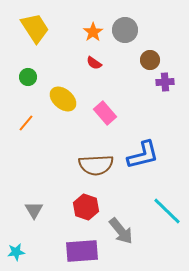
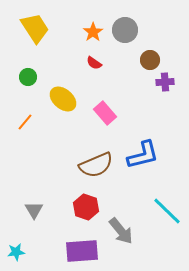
orange line: moved 1 px left, 1 px up
brown semicircle: rotated 20 degrees counterclockwise
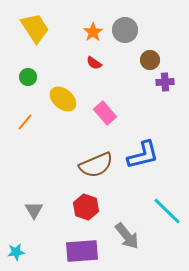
gray arrow: moved 6 px right, 5 px down
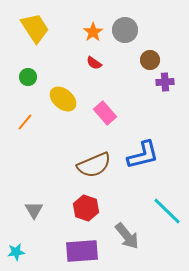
brown semicircle: moved 2 px left
red hexagon: moved 1 px down
